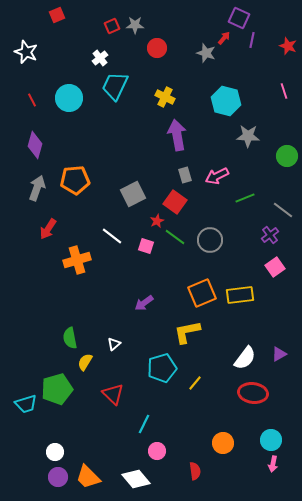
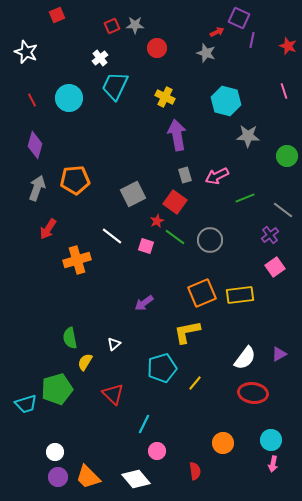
red arrow at (224, 38): moved 7 px left, 6 px up; rotated 24 degrees clockwise
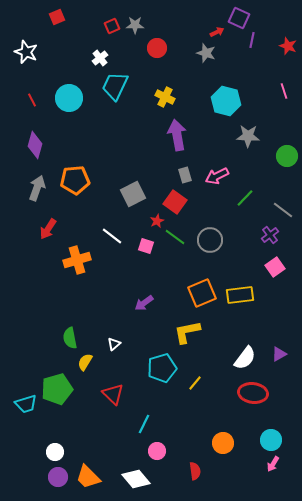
red square at (57, 15): moved 2 px down
green line at (245, 198): rotated 24 degrees counterclockwise
pink arrow at (273, 464): rotated 21 degrees clockwise
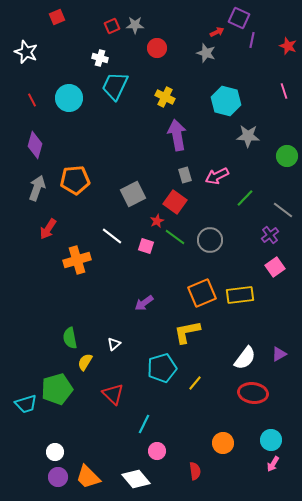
white cross at (100, 58): rotated 35 degrees counterclockwise
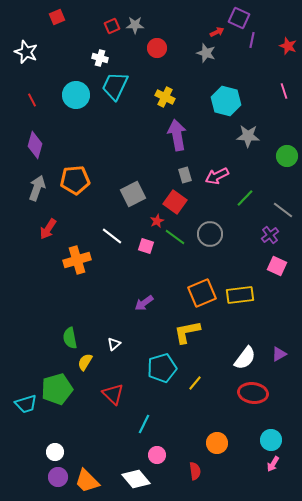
cyan circle at (69, 98): moved 7 px right, 3 px up
gray circle at (210, 240): moved 6 px up
pink square at (275, 267): moved 2 px right, 1 px up; rotated 30 degrees counterclockwise
orange circle at (223, 443): moved 6 px left
pink circle at (157, 451): moved 4 px down
orange trapezoid at (88, 477): moved 1 px left, 4 px down
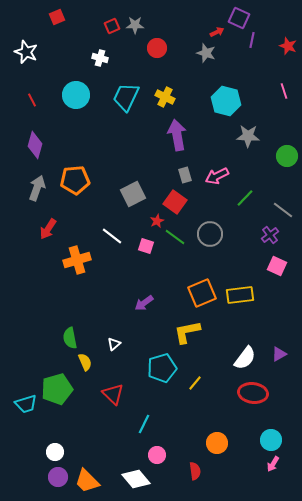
cyan trapezoid at (115, 86): moved 11 px right, 11 px down
yellow semicircle at (85, 362): rotated 126 degrees clockwise
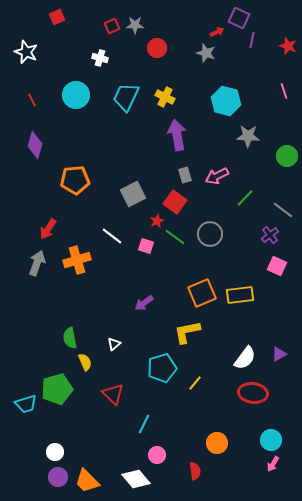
gray arrow at (37, 188): moved 75 px down
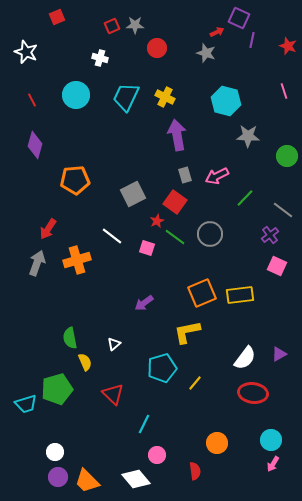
pink square at (146, 246): moved 1 px right, 2 px down
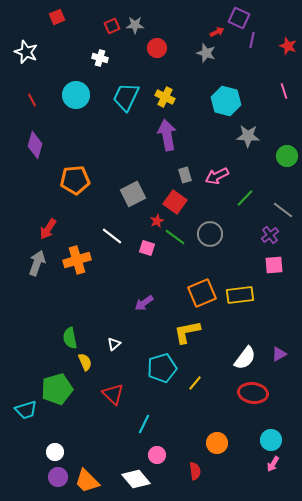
purple arrow at (177, 135): moved 10 px left
pink square at (277, 266): moved 3 px left, 1 px up; rotated 30 degrees counterclockwise
cyan trapezoid at (26, 404): moved 6 px down
